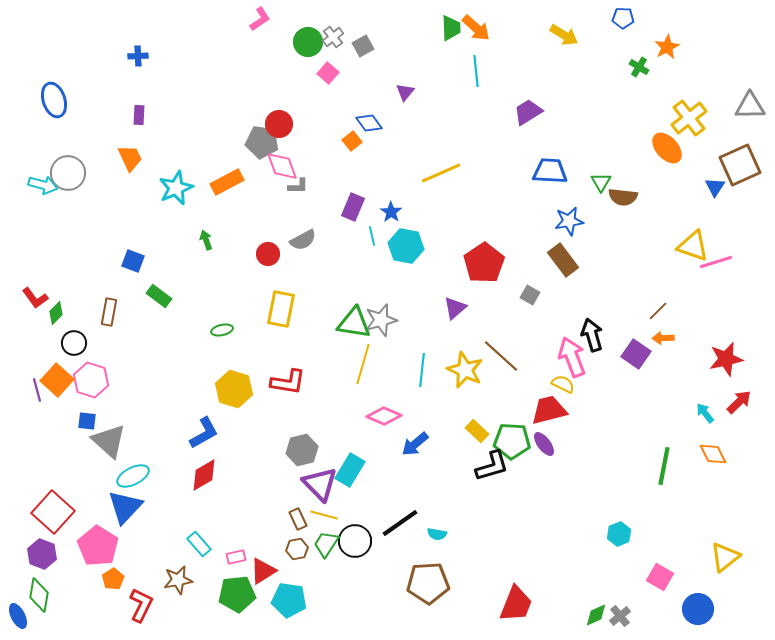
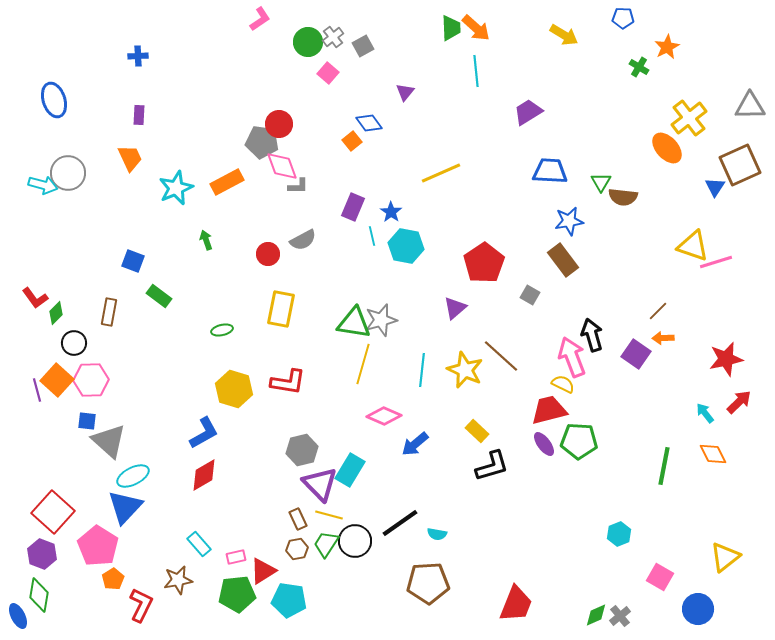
pink hexagon at (91, 380): rotated 20 degrees counterclockwise
green pentagon at (512, 441): moved 67 px right
yellow line at (324, 515): moved 5 px right
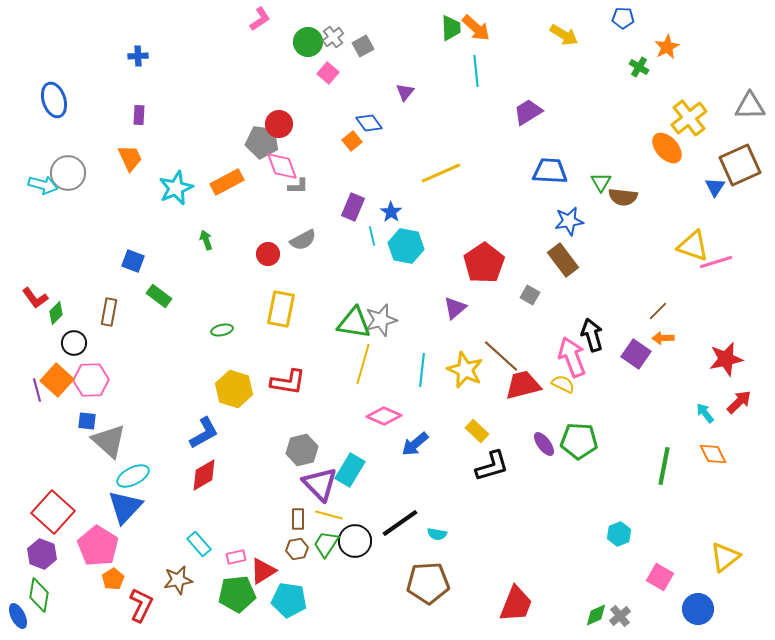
red trapezoid at (549, 410): moved 26 px left, 25 px up
brown rectangle at (298, 519): rotated 25 degrees clockwise
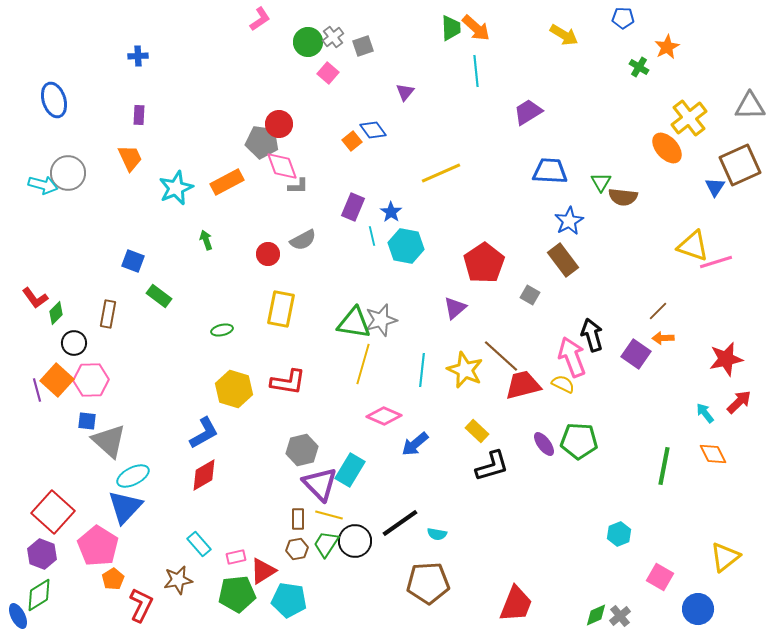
gray square at (363, 46): rotated 10 degrees clockwise
blue diamond at (369, 123): moved 4 px right, 7 px down
blue star at (569, 221): rotated 20 degrees counterclockwise
brown rectangle at (109, 312): moved 1 px left, 2 px down
green diamond at (39, 595): rotated 48 degrees clockwise
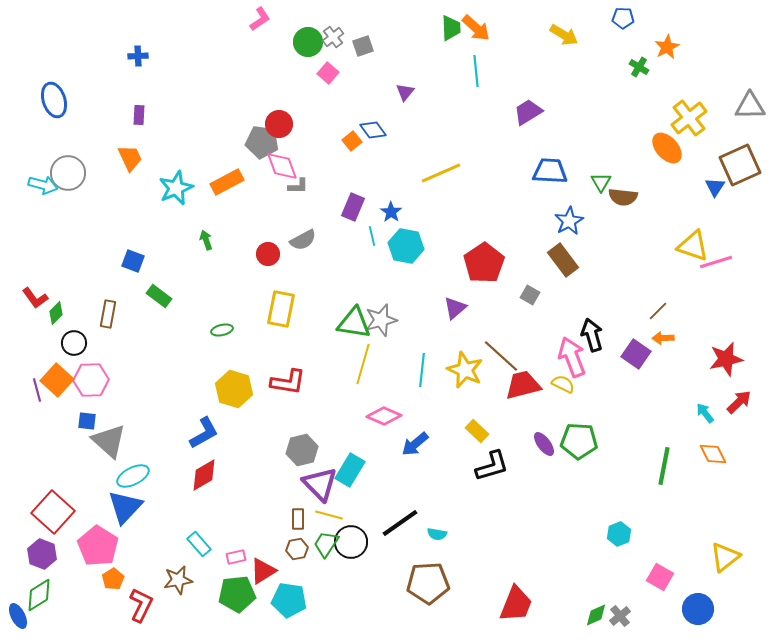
black circle at (355, 541): moved 4 px left, 1 px down
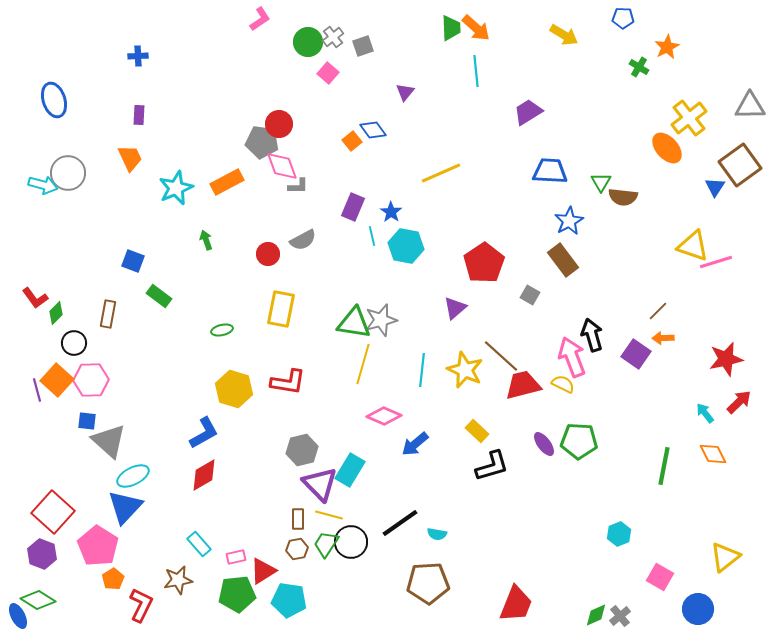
brown square at (740, 165): rotated 12 degrees counterclockwise
green diamond at (39, 595): moved 1 px left, 5 px down; rotated 64 degrees clockwise
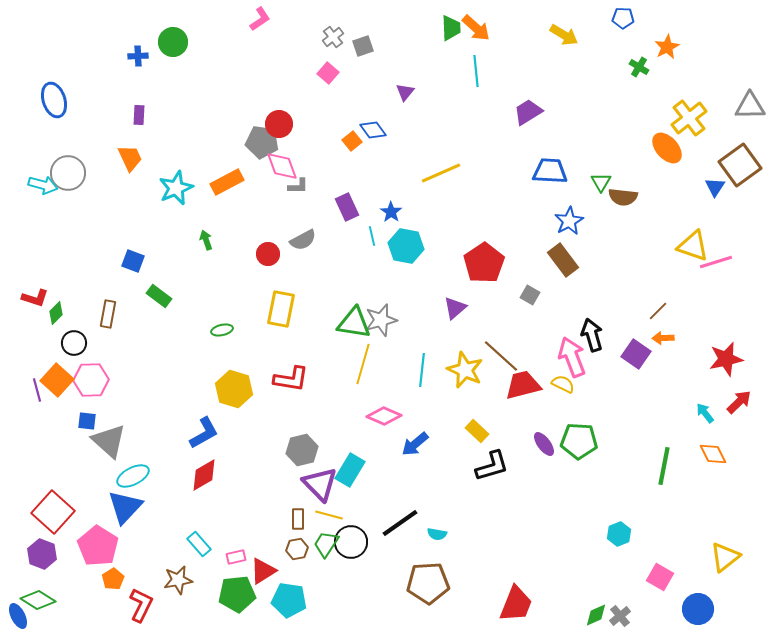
green circle at (308, 42): moved 135 px left
purple rectangle at (353, 207): moved 6 px left; rotated 48 degrees counterclockwise
red L-shape at (35, 298): rotated 36 degrees counterclockwise
red L-shape at (288, 382): moved 3 px right, 3 px up
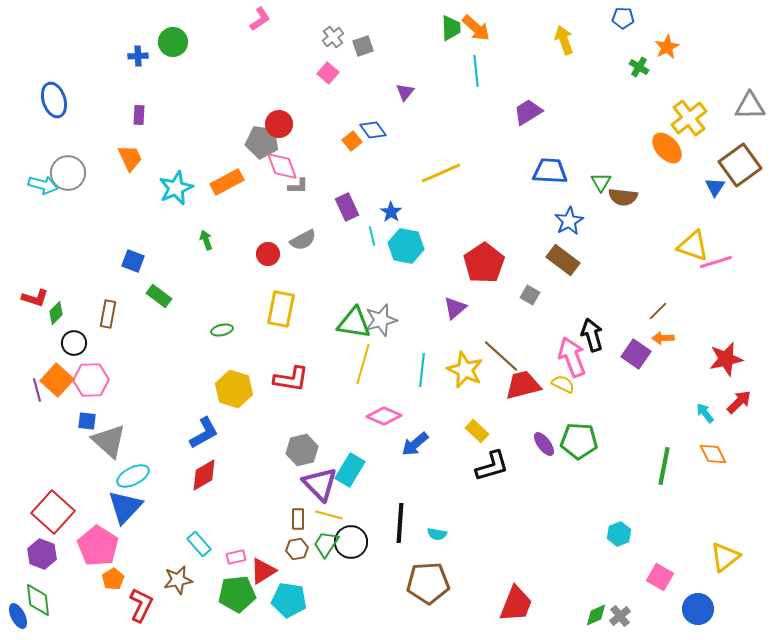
yellow arrow at (564, 35): moved 5 px down; rotated 140 degrees counterclockwise
brown rectangle at (563, 260): rotated 16 degrees counterclockwise
black line at (400, 523): rotated 51 degrees counterclockwise
green diamond at (38, 600): rotated 52 degrees clockwise
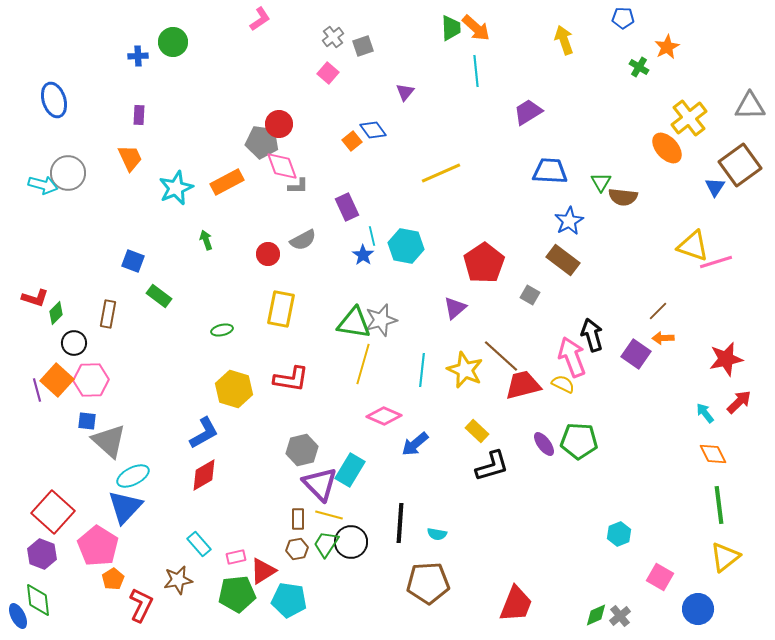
blue star at (391, 212): moved 28 px left, 43 px down
green line at (664, 466): moved 55 px right, 39 px down; rotated 18 degrees counterclockwise
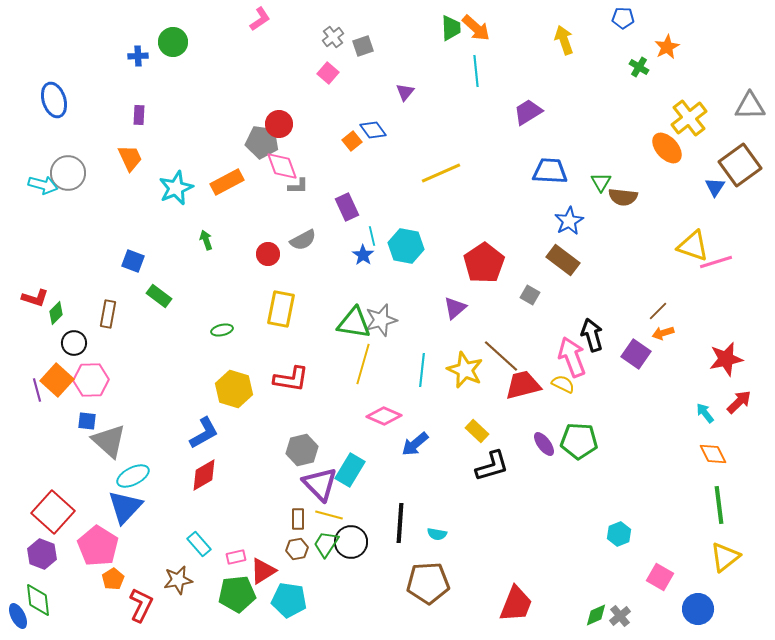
orange arrow at (663, 338): moved 5 px up; rotated 15 degrees counterclockwise
